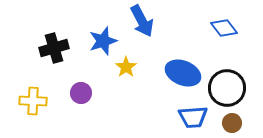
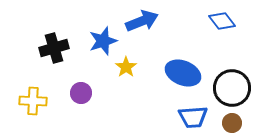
blue arrow: rotated 84 degrees counterclockwise
blue diamond: moved 2 px left, 7 px up
black circle: moved 5 px right
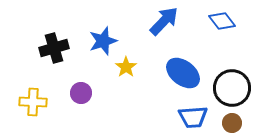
blue arrow: moved 22 px right; rotated 24 degrees counterclockwise
blue ellipse: rotated 16 degrees clockwise
yellow cross: moved 1 px down
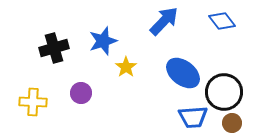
black circle: moved 8 px left, 4 px down
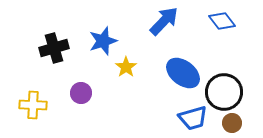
yellow cross: moved 3 px down
blue trapezoid: moved 1 px down; rotated 12 degrees counterclockwise
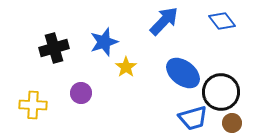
blue star: moved 1 px right, 1 px down
black circle: moved 3 px left
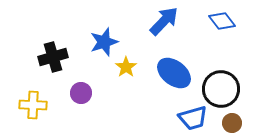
black cross: moved 1 px left, 9 px down
blue ellipse: moved 9 px left
black circle: moved 3 px up
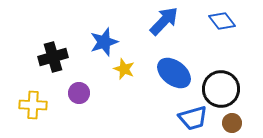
yellow star: moved 2 px left, 2 px down; rotated 15 degrees counterclockwise
purple circle: moved 2 px left
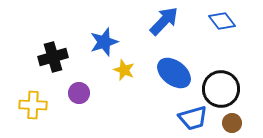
yellow star: moved 1 px down
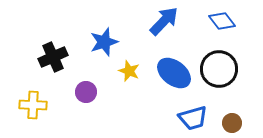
black cross: rotated 8 degrees counterclockwise
yellow star: moved 5 px right, 1 px down
black circle: moved 2 px left, 20 px up
purple circle: moved 7 px right, 1 px up
